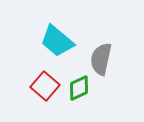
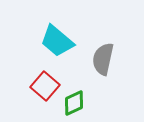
gray semicircle: moved 2 px right
green diamond: moved 5 px left, 15 px down
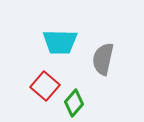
cyan trapezoid: moved 3 px right, 1 px down; rotated 39 degrees counterclockwise
green diamond: rotated 24 degrees counterclockwise
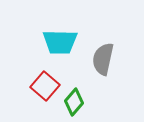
green diamond: moved 1 px up
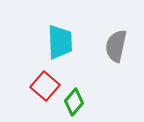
cyan trapezoid: rotated 93 degrees counterclockwise
gray semicircle: moved 13 px right, 13 px up
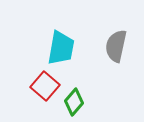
cyan trapezoid: moved 1 px right, 6 px down; rotated 12 degrees clockwise
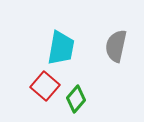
green diamond: moved 2 px right, 3 px up
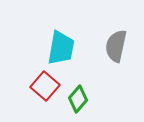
green diamond: moved 2 px right
